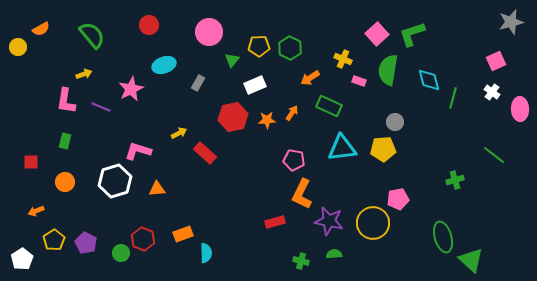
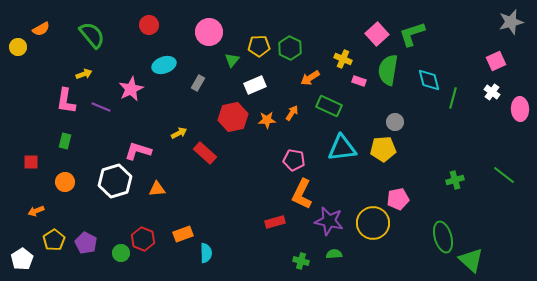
green line at (494, 155): moved 10 px right, 20 px down
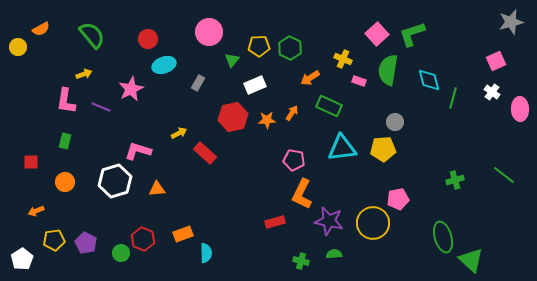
red circle at (149, 25): moved 1 px left, 14 px down
yellow pentagon at (54, 240): rotated 25 degrees clockwise
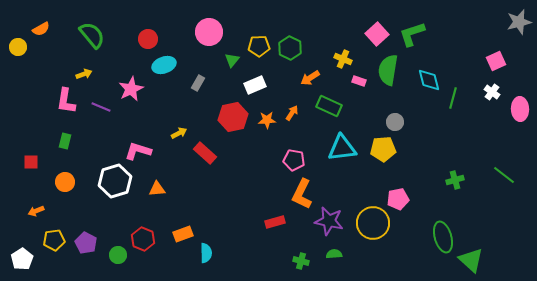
gray star at (511, 22): moved 8 px right
green circle at (121, 253): moved 3 px left, 2 px down
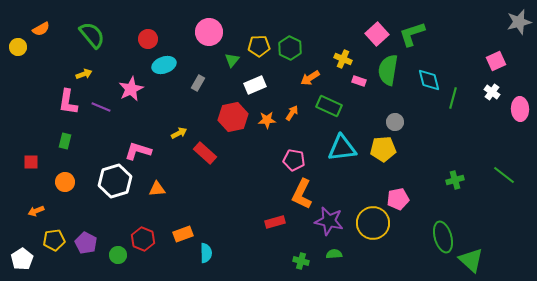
pink L-shape at (66, 101): moved 2 px right, 1 px down
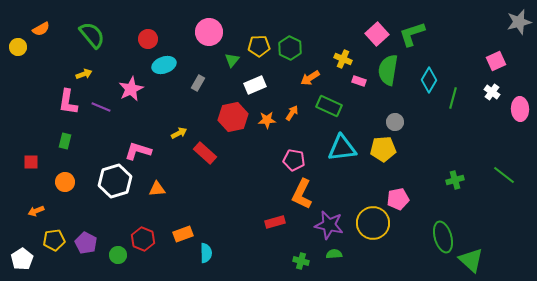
cyan diamond at (429, 80): rotated 45 degrees clockwise
purple star at (329, 221): moved 4 px down
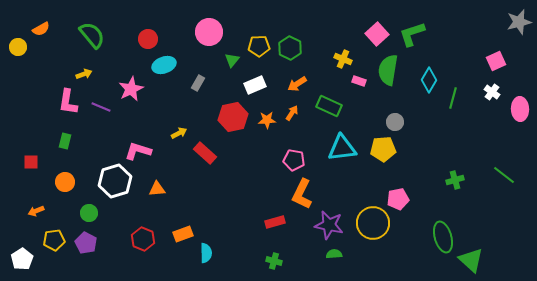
orange arrow at (310, 78): moved 13 px left, 6 px down
green circle at (118, 255): moved 29 px left, 42 px up
green cross at (301, 261): moved 27 px left
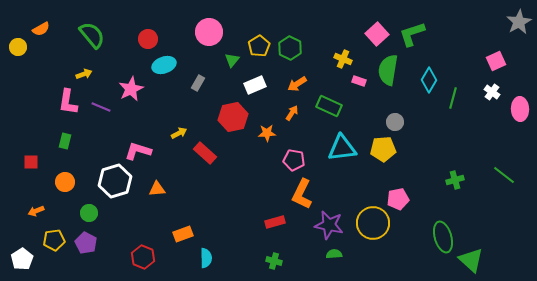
gray star at (519, 22): rotated 15 degrees counterclockwise
yellow pentagon at (259, 46): rotated 30 degrees counterclockwise
orange star at (267, 120): moved 13 px down
red hexagon at (143, 239): moved 18 px down
cyan semicircle at (206, 253): moved 5 px down
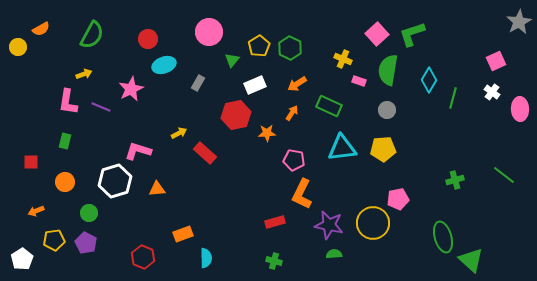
green semicircle at (92, 35): rotated 68 degrees clockwise
red hexagon at (233, 117): moved 3 px right, 2 px up
gray circle at (395, 122): moved 8 px left, 12 px up
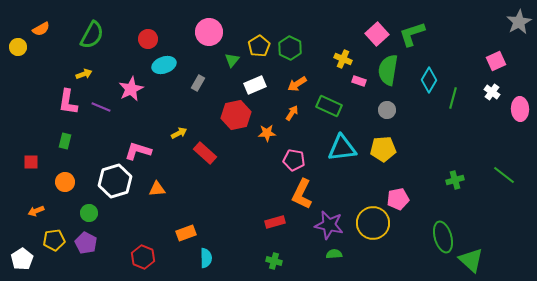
orange rectangle at (183, 234): moved 3 px right, 1 px up
